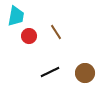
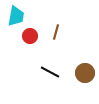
brown line: rotated 49 degrees clockwise
red circle: moved 1 px right
black line: rotated 54 degrees clockwise
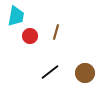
black line: rotated 66 degrees counterclockwise
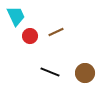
cyan trapezoid: rotated 35 degrees counterclockwise
brown line: rotated 49 degrees clockwise
black line: rotated 60 degrees clockwise
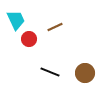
cyan trapezoid: moved 4 px down
brown line: moved 1 px left, 5 px up
red circle: moved 1 px left, 3 px down
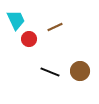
brown circle: moved 5 px left, 2 px up
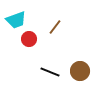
cyan trapezoid: rotated 95 degrees clockwise
brown line: rotated 28 degrees counterclockwise
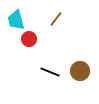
cyan trapezoid: rotated 95 degrees clockwise
brown line: moved 1 px right, 8 px up
